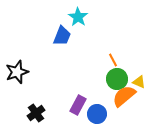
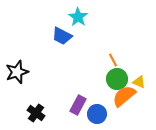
blue trapezoid: rotated 95 degrees clockwise
black cross: rotated 18 degrees counterclockwise
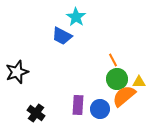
cyan star: moved 2 px left
yellow triangle: rotated 24 degrees counterclockwise
purple rectangle: rotated 24 degrees counterclockwise
blue circle: moved 3 px right, 5 px up
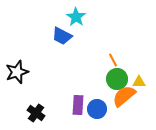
blue circle: moved 3 px left
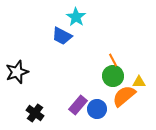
green circle: moved 4 px left, 3 px up
purple rectangle: rotated 36 degrees clockwise
black cross: moved 1 px left
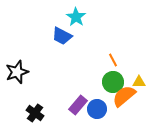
green circle: moved 6 px down
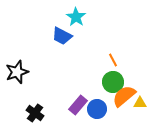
yellow triangle: moved 1 px right, 21 px down
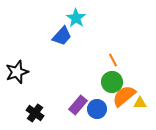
cyan star: moved 1 px down
blue trapezoid: rotated 75 degrees counterclockwise
green circle: moved 1 px left
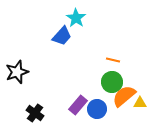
orange line: rotated 48 degrees counterclockwise
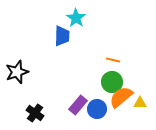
blue trapezoid: rotated 40 degrees counterclockwise
orange semicircle: moved 3 px left, 1 px down
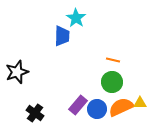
orange semicircle: moved 10 px down; rotated 15 degrees clockwise
